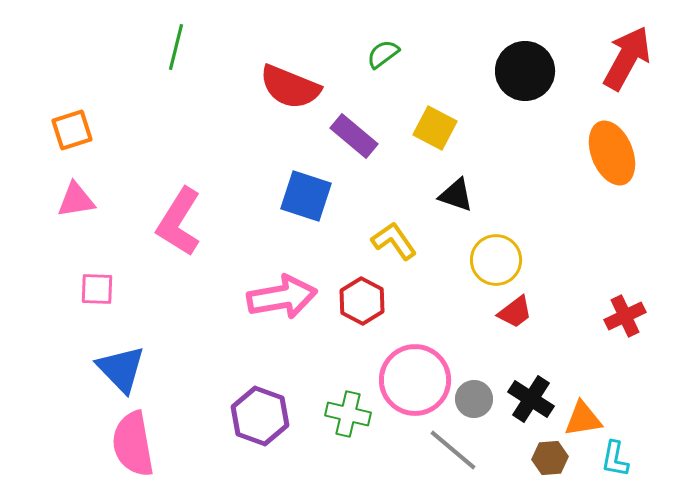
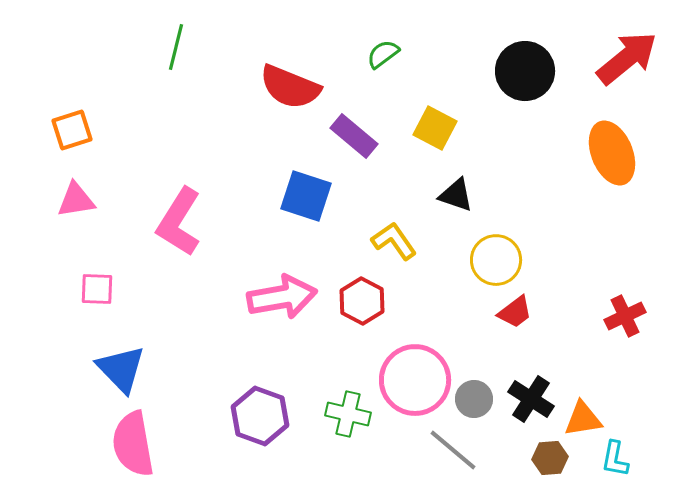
red arrow: rotated 22 degrees clockwise
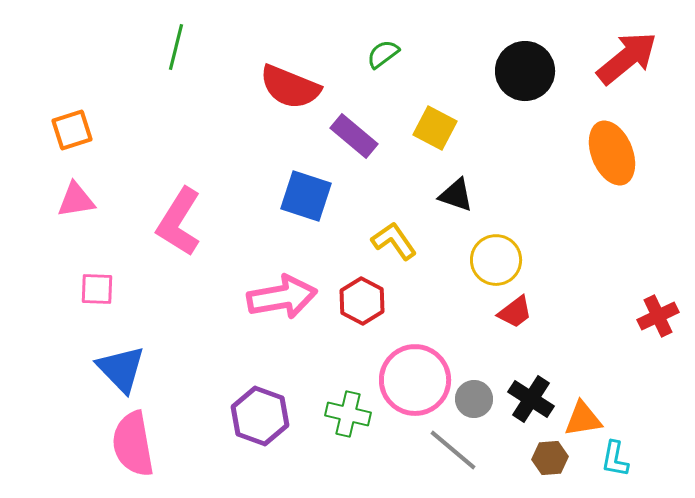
red cross: moved 33 px right
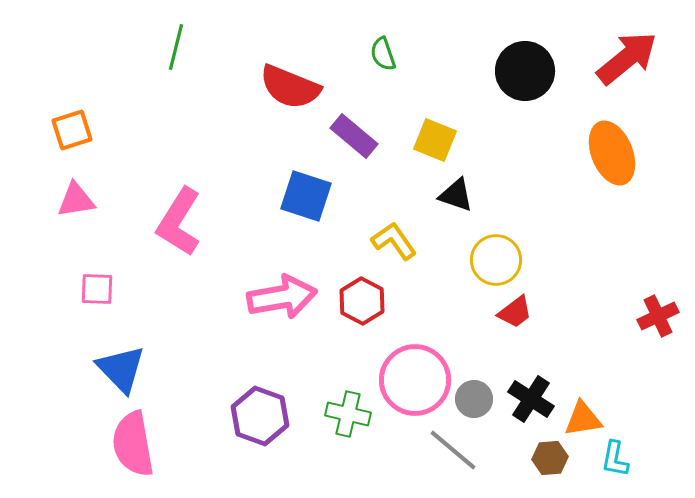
green semicircle: rotated 72 degrees counterclockwise
yellow square: moved 12 px down; rotated 6 degrees counterclockwise
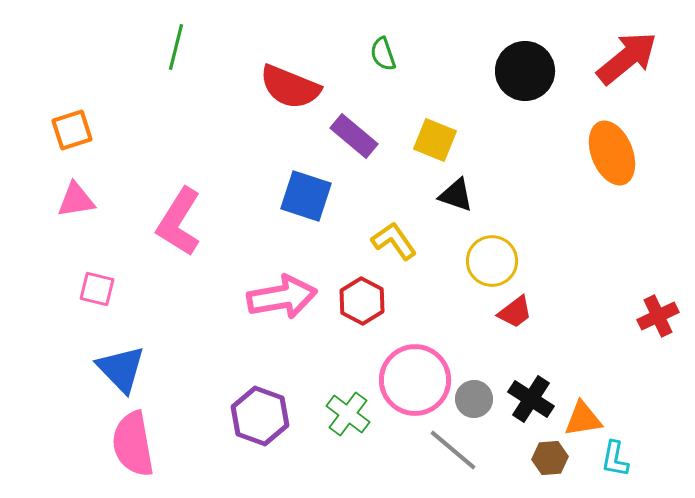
yellow circle: moved 4 px left, 1 px down
pink square: rotated 12 degrees clockwise
green cross: rotated 24 degrees clockwise
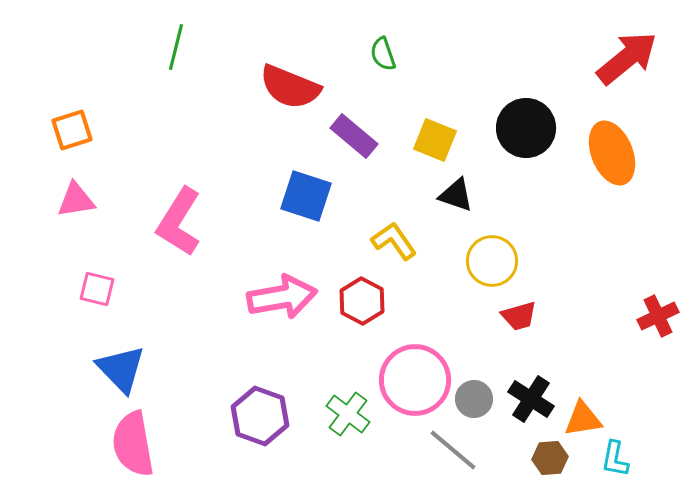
black circle: moved 1 px right, 57 px down
red trapezoid: moved 4 px right, 4 px down; rotated 21 degrees clockwise
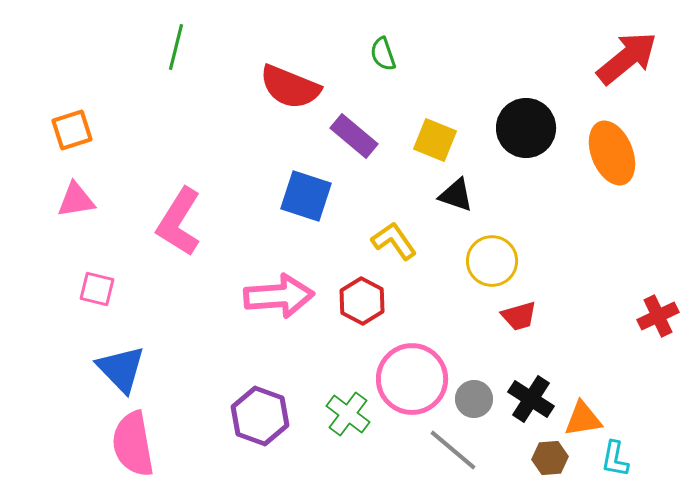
pink arrow: moved 3 px left, 1 px up; rotated 6 degrees clockwise
pink circle: moved 3 px left, 1 px up
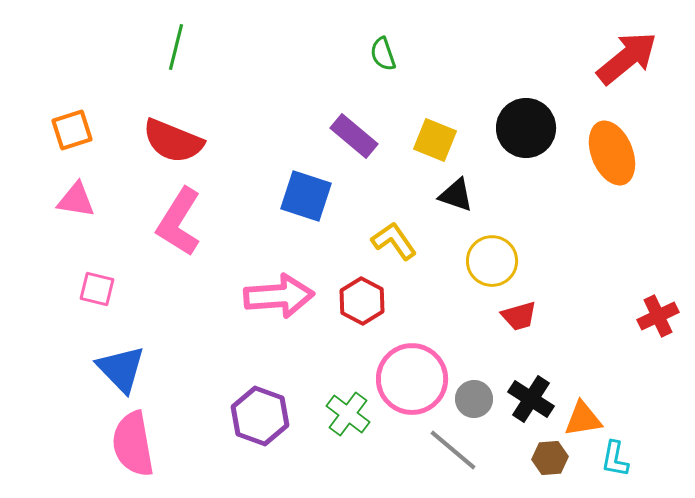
red semicircle: moved 117 px left, 54 px down
pink triangle: rotated 18 degrees clockwise
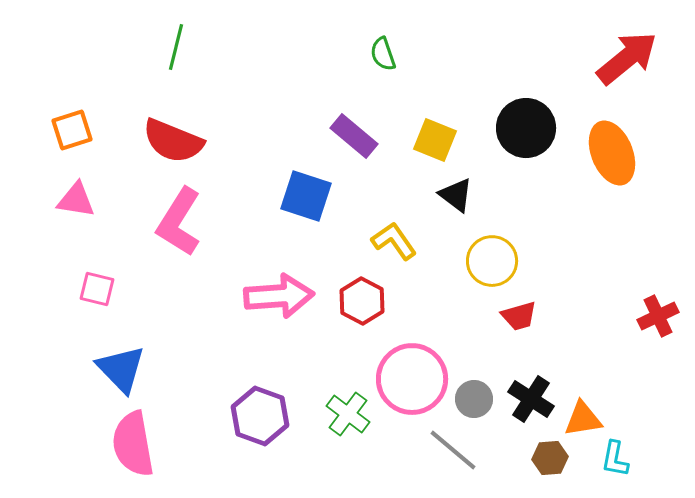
black triangle: rotated 18 degrees clockwise
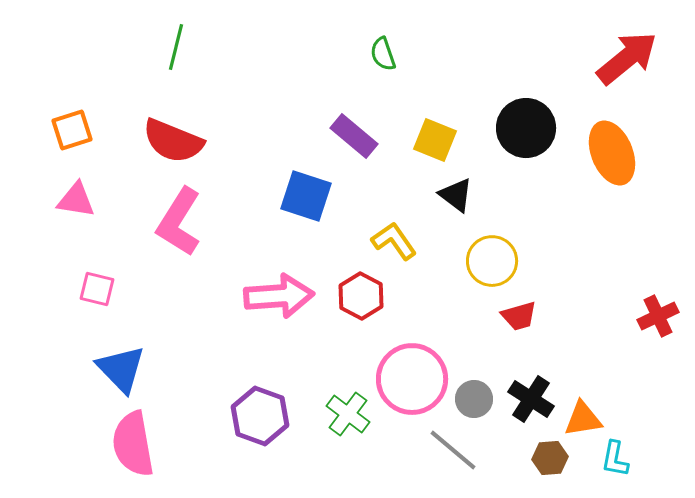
red hexagon: moved 1 px left, 5 px up
